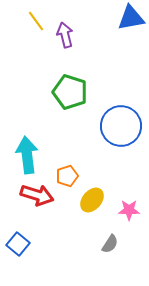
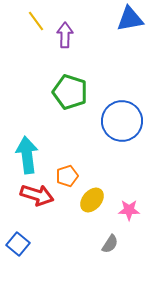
blue triangle: moved 1 px left, 1 px down
purple arrow: rotated 15 degrees clockwise
blue circle: moved 1 px right, 5 px up
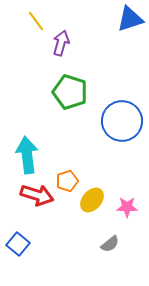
blue triangle: rotated 8 degrees counterclockwise
purple arrow: moved 4 px left, 8 px down; rotated 15 degrees clockwise
orange pentagon: moved 5 px down
pink star: moved 2 px left, 3 px up
gray semicircle: rotated 18 degrees clockwise
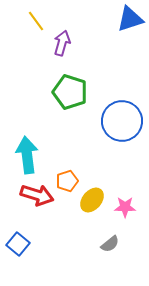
purple arrow: moved 1 px right
pink star: moved 2 px left
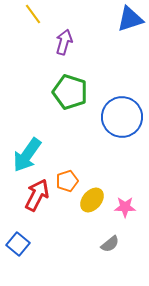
yellow line: moved 3 px left, 7 px up
purple arrow: moved 2 px right, 1 px up
blue circle: moved 4 px up
cyan arrow: rotated 138 degrees counterclockwise
red arrow: rotated 80 degrees counterclockwise
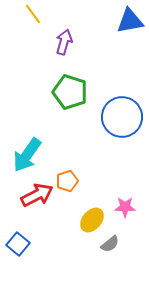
blue triangle: moved 2 px down; rotated 8 degrees clockwise
red arrow: rotated 36 degrees clockwise
yellow ellipse: moved 20 px down
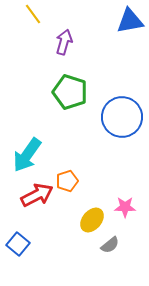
gray semicircle: moved 1 px down
